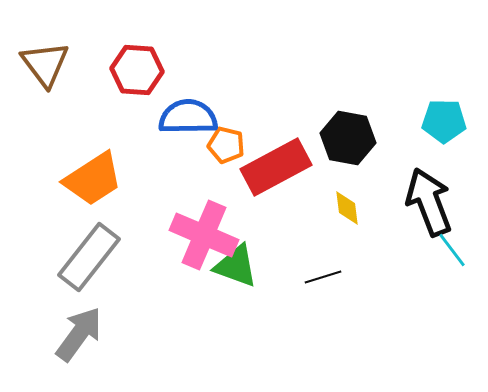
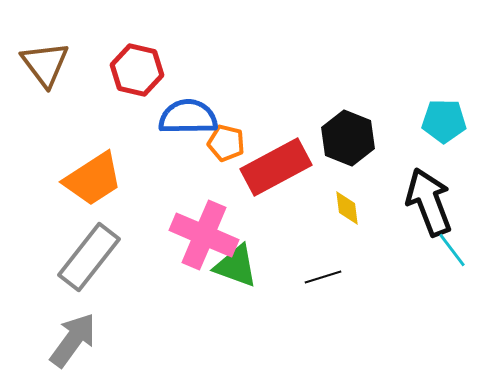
red hexagon: rotated 9 degrees clockwise
black hexagon: rotated 12 degrees clockwise
orange pentagon: moved 2 px up
gray arrow: moved 6 px left, 6 px down
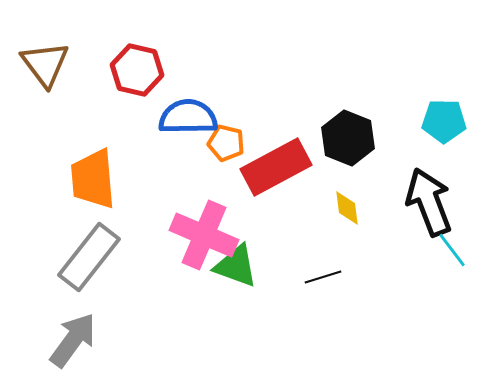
orange trapezoid: rotated 118 degrees clockwise
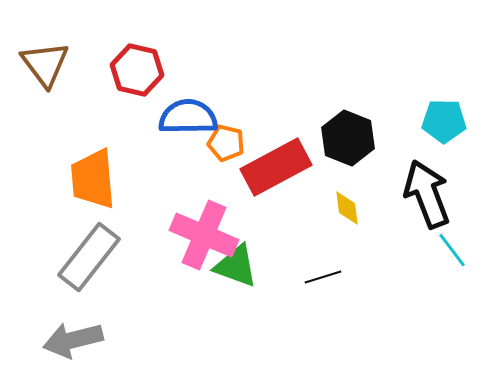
black arrow: moved 2 px left, 8 px up
gray arrow: rotated 140 degrees counterclockwise
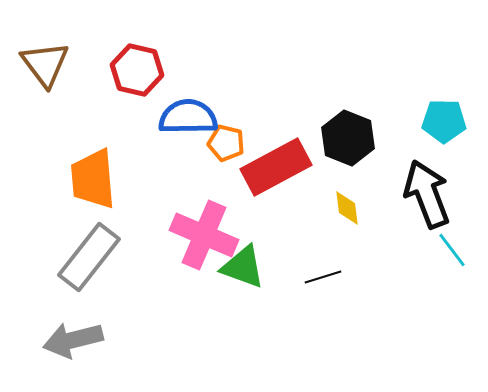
green triangle: moved 7 px right, 1 px down
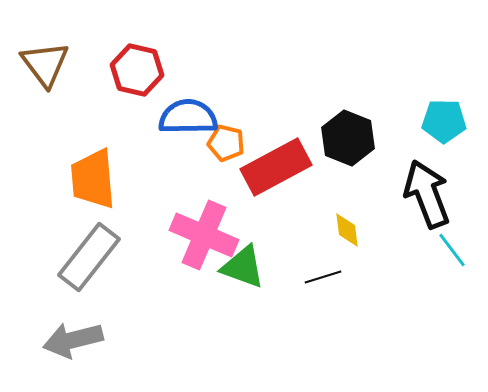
yellow diamond: moved 22 px down
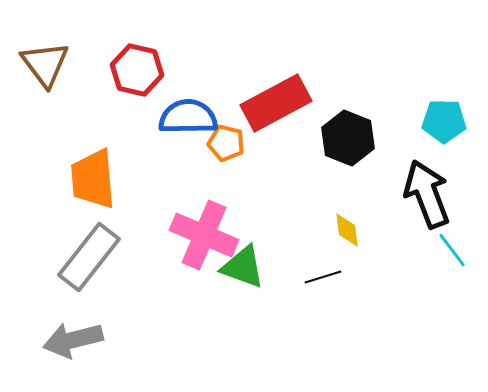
red rectangle: moved 64 px up
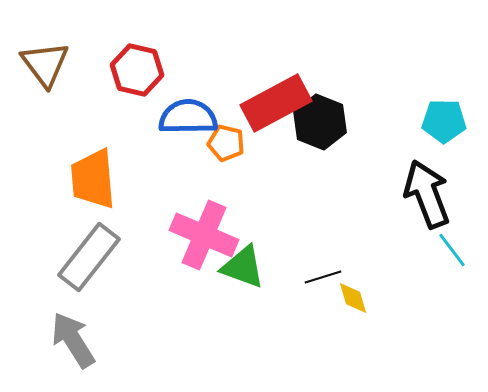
black hexagon: moved 28 px left, 16 px up
yellow diamond: moved 6 px right, 68 px down; rotated 9 degrees counterclockwise
gray arrow: rotated 72 degrees clockwise
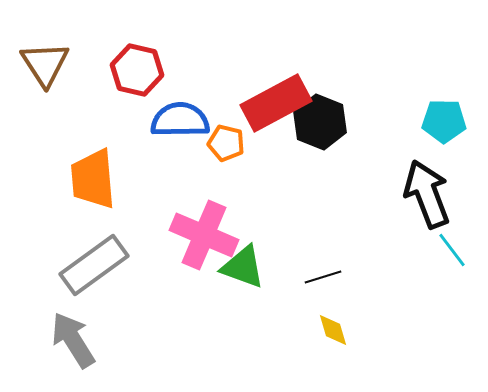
brown triangle: rotated 4 degrees clockwise
blue semicircle: moved 8 px left, 3 px down
gray rectangle: moved 5 px right, 8 px down; rotated 16 degrees clockwise
yellow diamond: moved 20 px left, 32 px down
